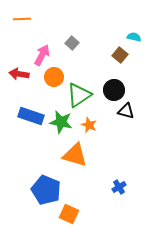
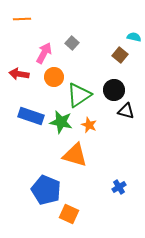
pink arrow: moved 2 px right, 2 px up
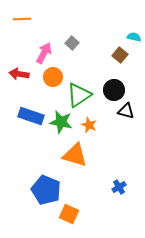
orange circle: moved 1 px left
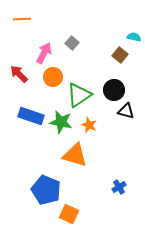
red arrow: rotated 36 degrees clockwise
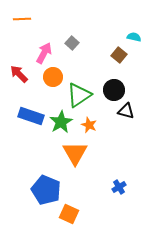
brown square: moved 1 px left
green star: rotated 30 degrees clockwise
orange triangle: moved 2 px up; rotated 44 degrees clockwise
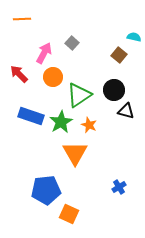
blue pentagon: rotated 28 degrees counterclockwise
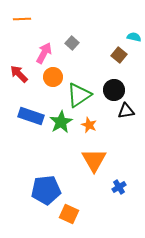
black triangle: rotated 24 degrees counterclockwise
orange triangle: moved 19 px right, 7 px down
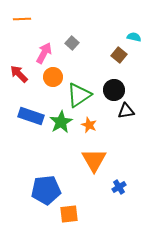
orange square: rotated 30 degrees counterclockwise
